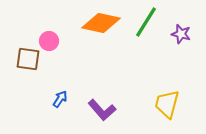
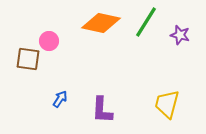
purple star: moved 1 px left, 1 px down
purple L-shape: rotated 44 degrees clockwise
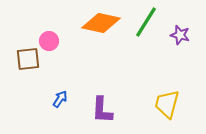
brown square: rotated 15 degrees counterclockwise
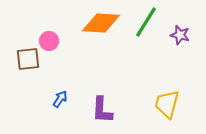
orange diamond: rotated 9 degrees counterclockwise
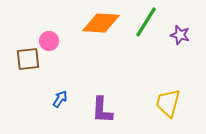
yellow trapezoid: moved 1 px right, 1 px up
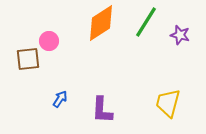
orange diamond: rotated 36 degrees counterclockwise
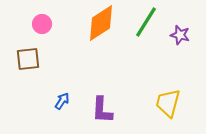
pink circle: moved 7 px left, 17 px up
blue arrow: moved 2 px right, 2 px down
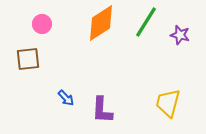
blue arrow: moved 4 px right, 3 px up; rotated 102 degrees clockwise
